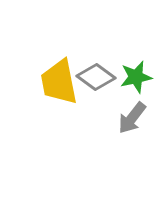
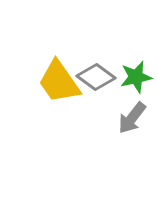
yellow trapezoid: rotated 24 degrees counterclockwise
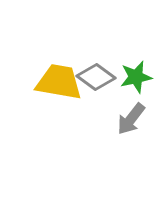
yellow trapezoid: rotated 135 degrees clockwise
gray arrow: moved 1 px left, 1 px down
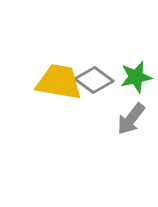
gray diamond: moved 2 px left, 3 px down
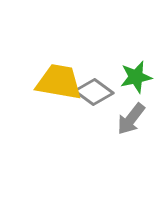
gray diamond: moved 12 px down
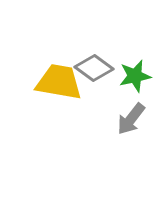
green star: moved 1 px left, 1 px up
gray diamond: moved 24 px up
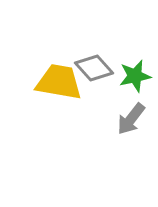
gray diamond: rotated 12 degrees clockwise
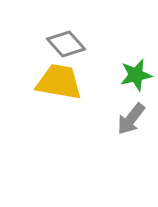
gray diamond: moved 28 px left, 24 px up
green star: moved 1 px right, 1 px up
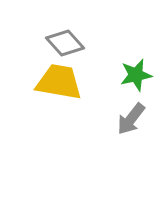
gray diamond: moved 1 px left, 1 px up
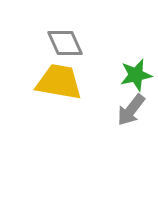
gray diamond: rotated 18 degrees clockwise
gray arrow: moved 9 px up
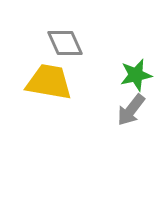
yellow trapezoid: moved 10 px left
